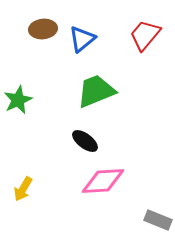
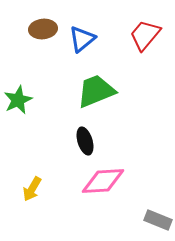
black ellipse: rotated 36 degrees clockwise
yellow arrow: moved 9 px right
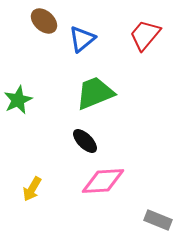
brown ellipse: moved 1 px right, 8 px up; rotated 48 degrees clockwise
green trapezoid: moved 1 px left, 2 px down
black ellipse: rotated 28 degrees counterclockwise
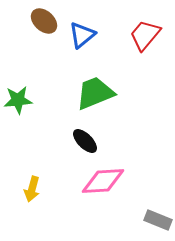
blue triangle: moved 4 px up
green star: rotated 20 degrees clockwise
yellow arrow: rotated 15 degrees counterclockwise
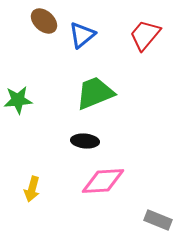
black ellipse: rotated 40 degrees counterclockwise
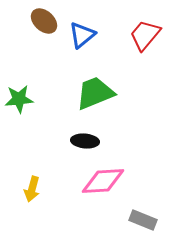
green star: moved 1 px right, 1 px up
gray rectangle: moved 15 px left
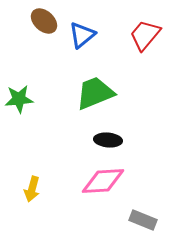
black ellipse: moved 23 px right, 1 px up
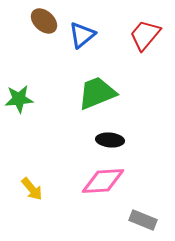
green trapezoid: moved 2 px right
black ellipse: moved 2 px right
yellow arrow: rotated 55 degrees counterclockwise
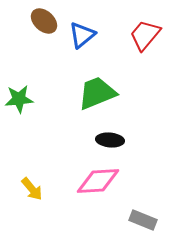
pink diamond: moved 5 px left
